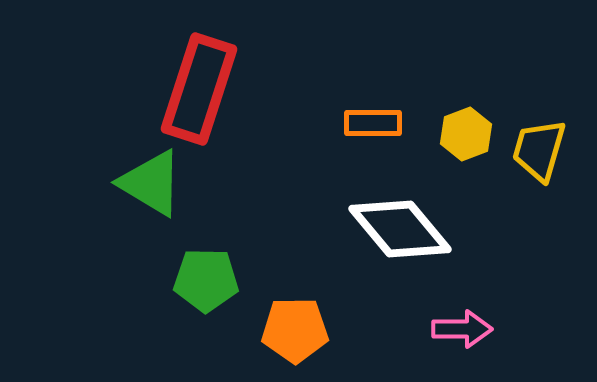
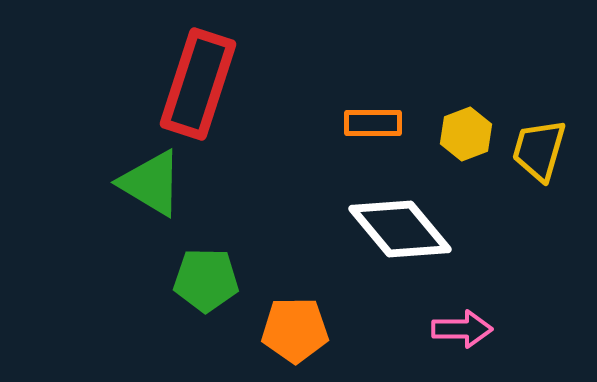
red rectangle: moved 1 px left, 5 px up
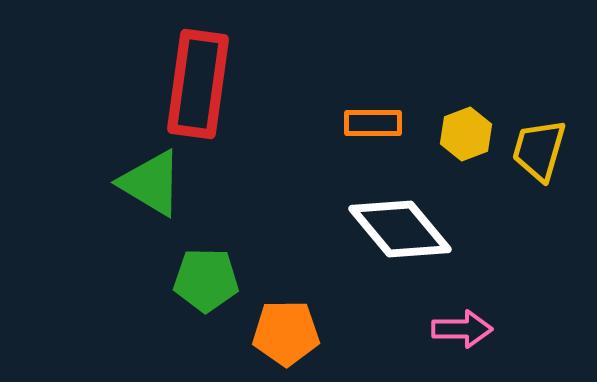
red rectangle: rotated 10 degrees counterclockwise
orange pentagon: moved 9 px left, 3 px down
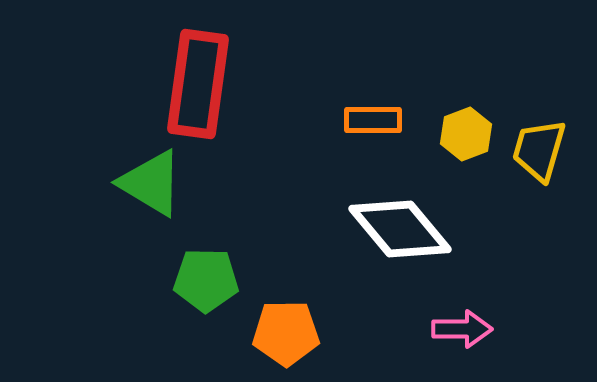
orange rectangle: moved 3 px up
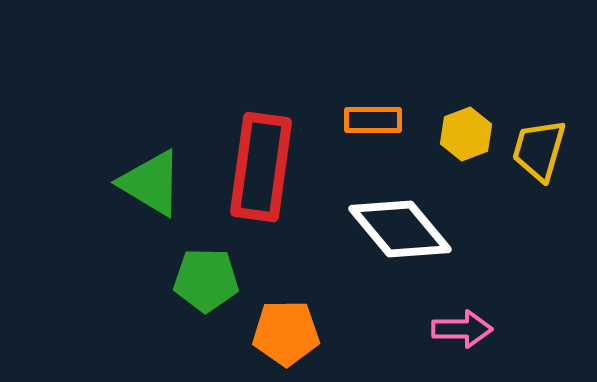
red rectangle: moved 63 px right, 83 px down
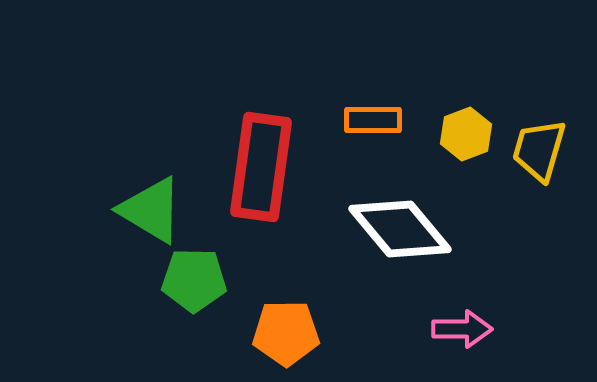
green triangle: moved 27 px down
green pentagon: moved 12 px left
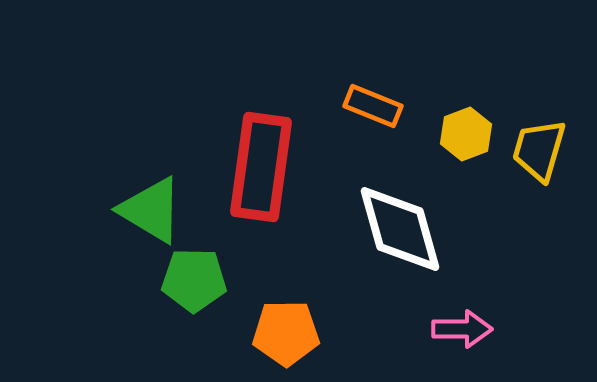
orange rectangle: moved 14 px up; rotated 22 degrees clockwise
white diamond: rotated 24 degrees clockwise
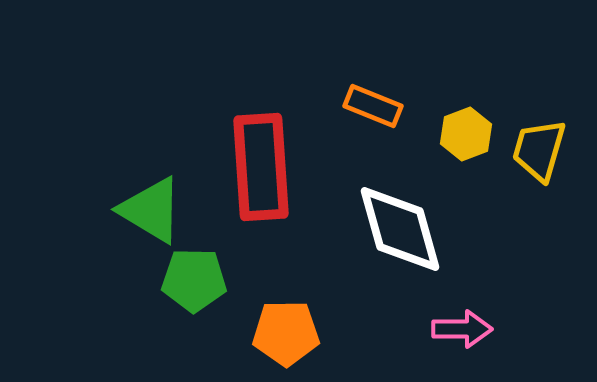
red rectangle: rotated 12 degrees counterclockwise
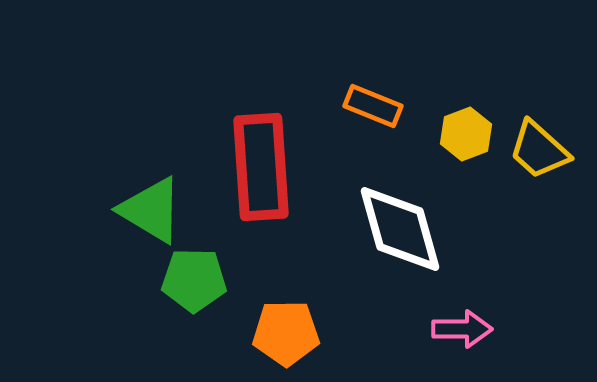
yellow trapezoid: rotated 64 degrees counterclockwise
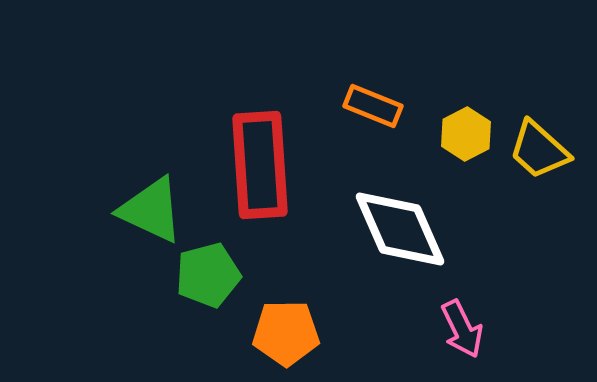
yellow hexagon: rotated 6 degrees counterclockwise
red rectangle: moved 1 px left, 2 px up
green triangle: rotated 6 degrees counterclockwise
white diamond: rotated 8 degrees counterclockwise
green pentagon: moved 14 px right, 5 px up; rotated 16 degrees counterclockwise
pink arrow: rotated 64 degrees clockwise
